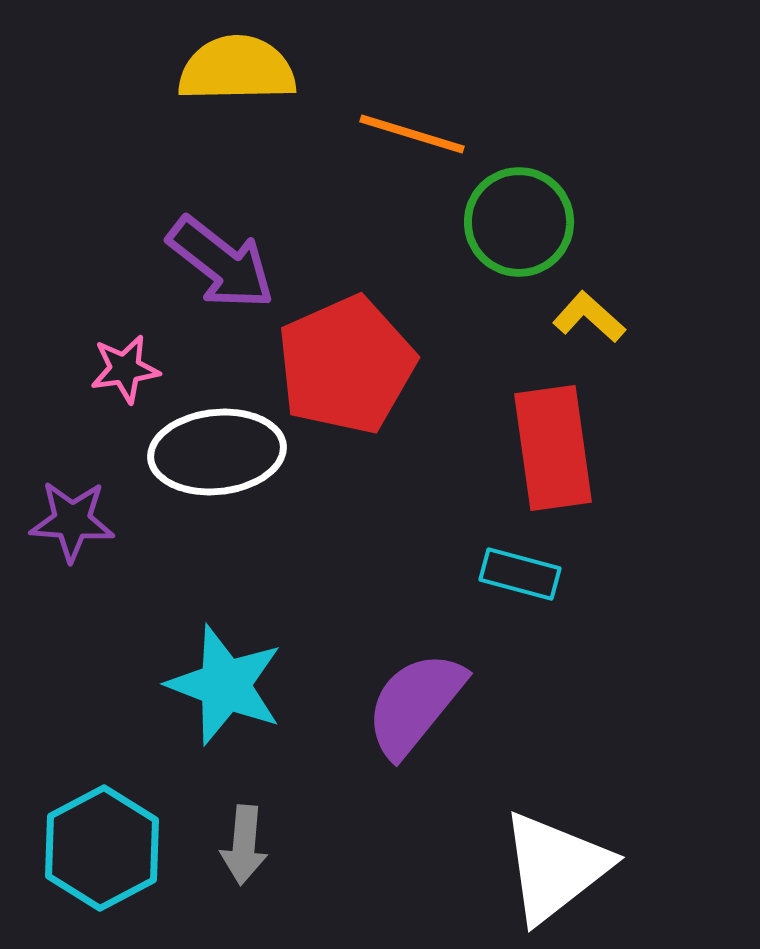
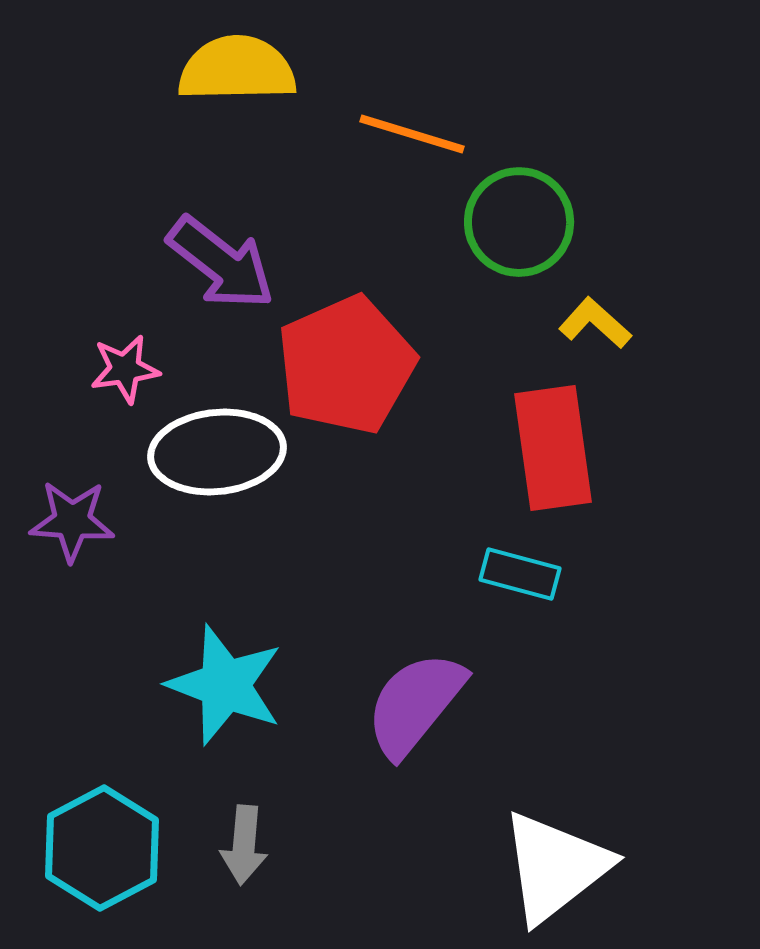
yellow L-shape: moved 6 px right, 6 px down
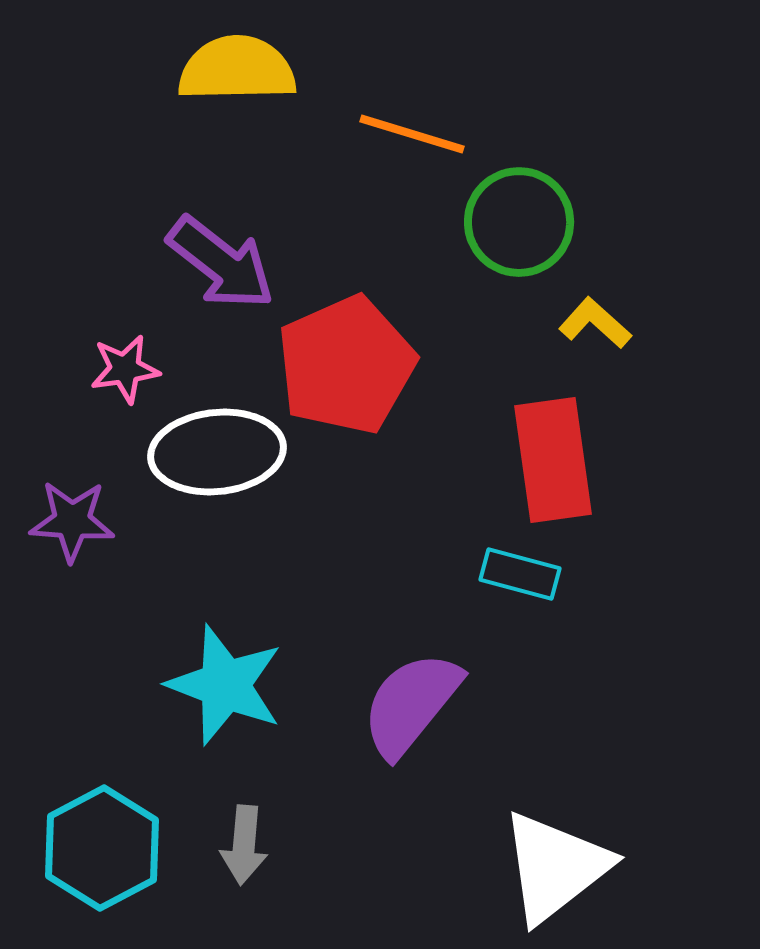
red rectangle: moved 12 px down
purple semicircle: moved 4 px left
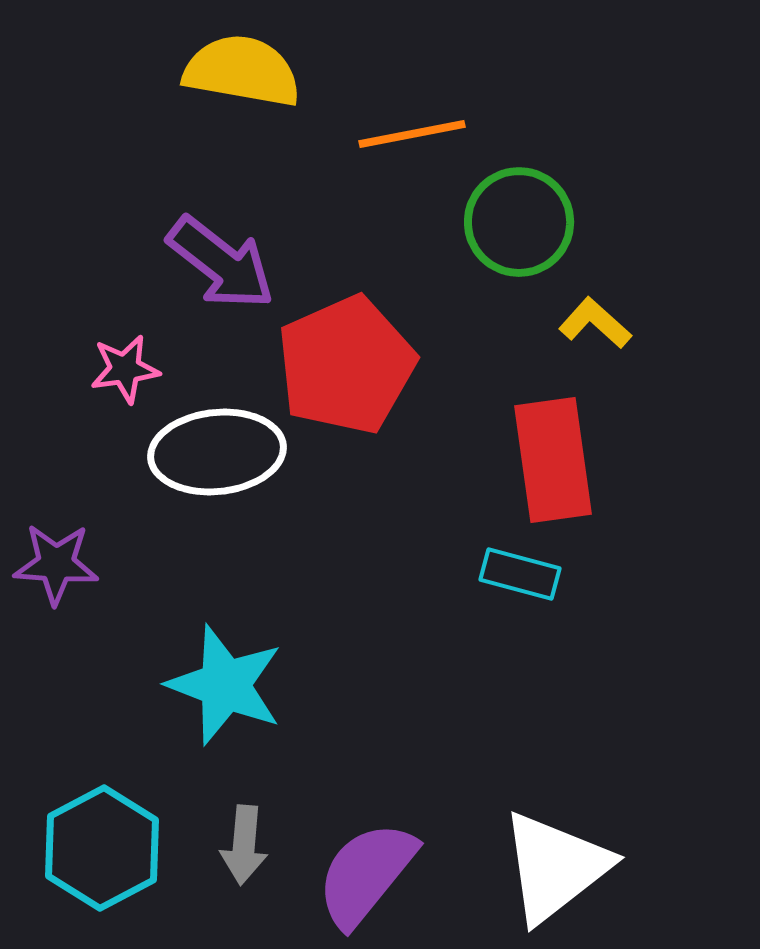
yellow semicircle: moved 5 px right, 2 px down; rotated 11 degrees clockwise
orange line: rotated 28 degrees counterclockwise
purple star: moved 16 px left, 43 px down
purple semicircle: moved 45 px left, 170 px down
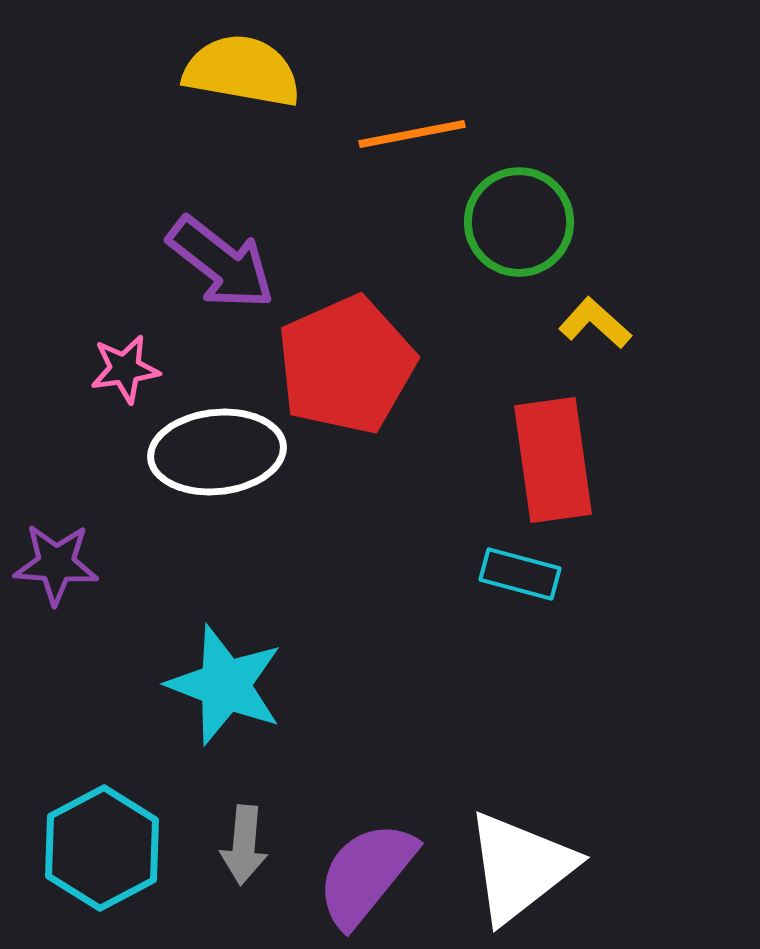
white triangle: moved 35 px left
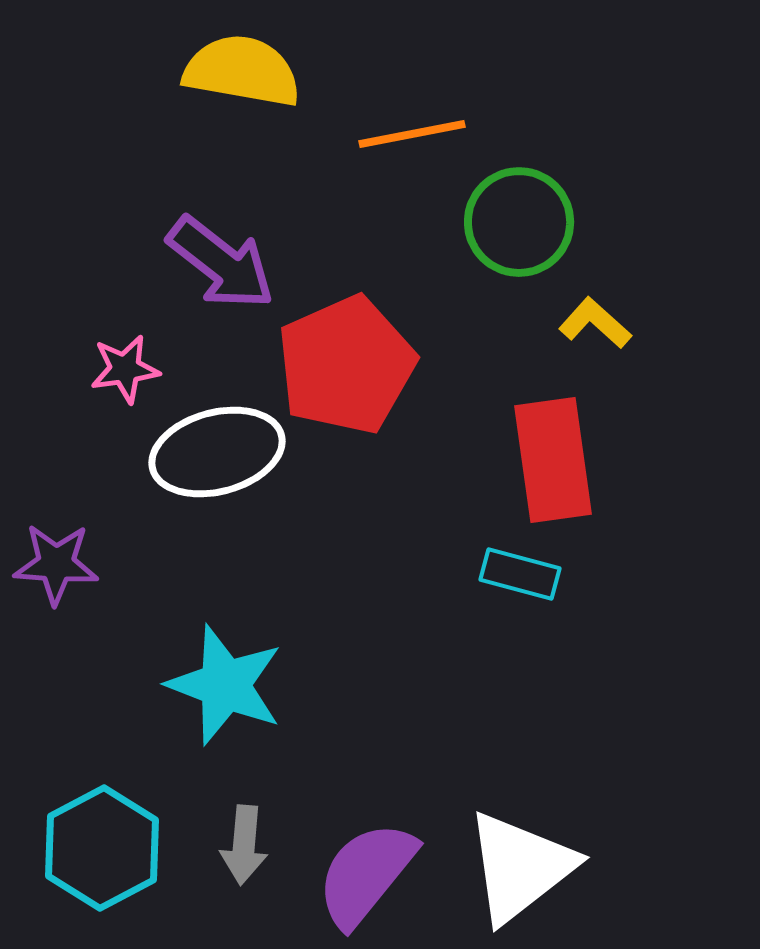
white ellipse: rotated 9 degrees counterclockwise
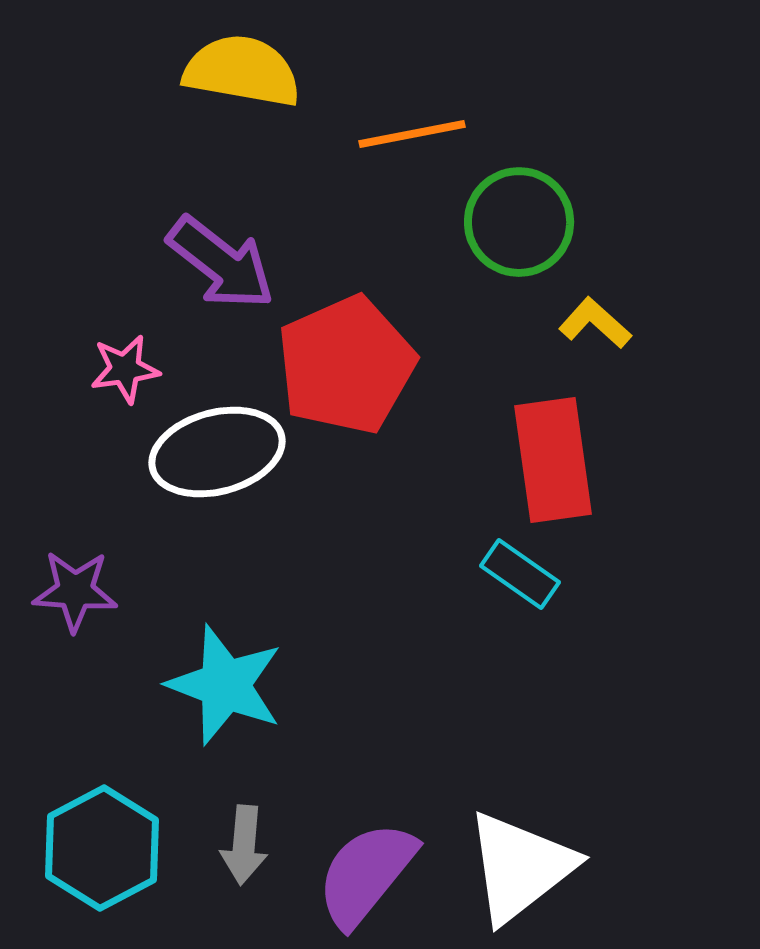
purple star: moved 19 px right, 27 px down
cyan rectangle: rotated 20 degrees clockwise
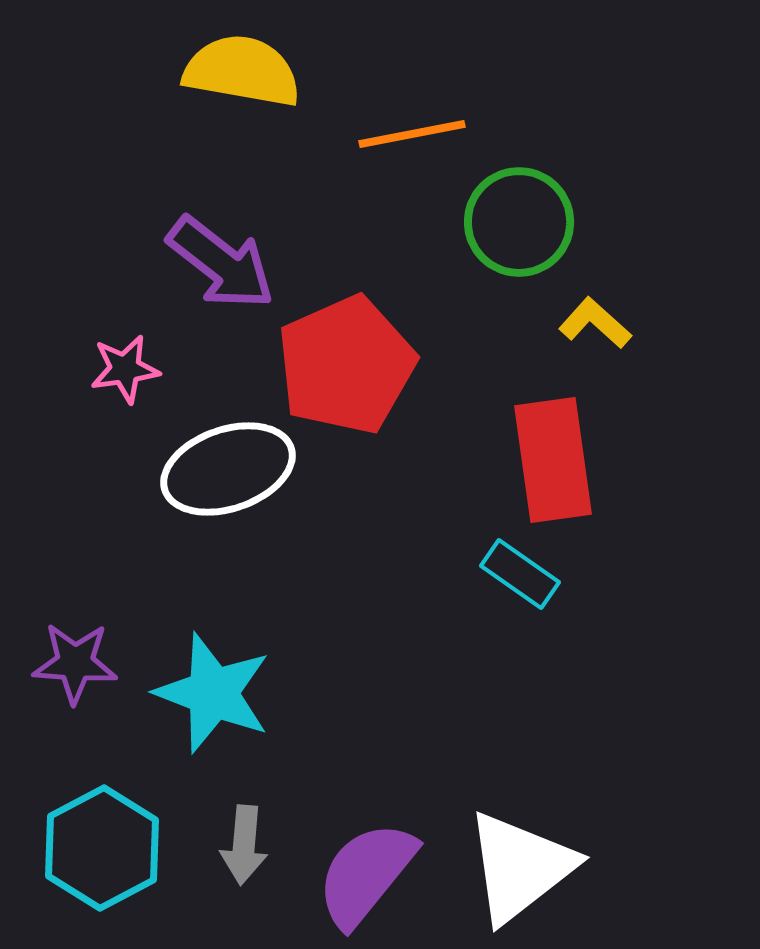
white ellipse: moved 11 px right, 17 px down; rotated 4 degrees counterclockwise
purple star: moved 72 px down
cyan star: moved 12 px left, 8 px down
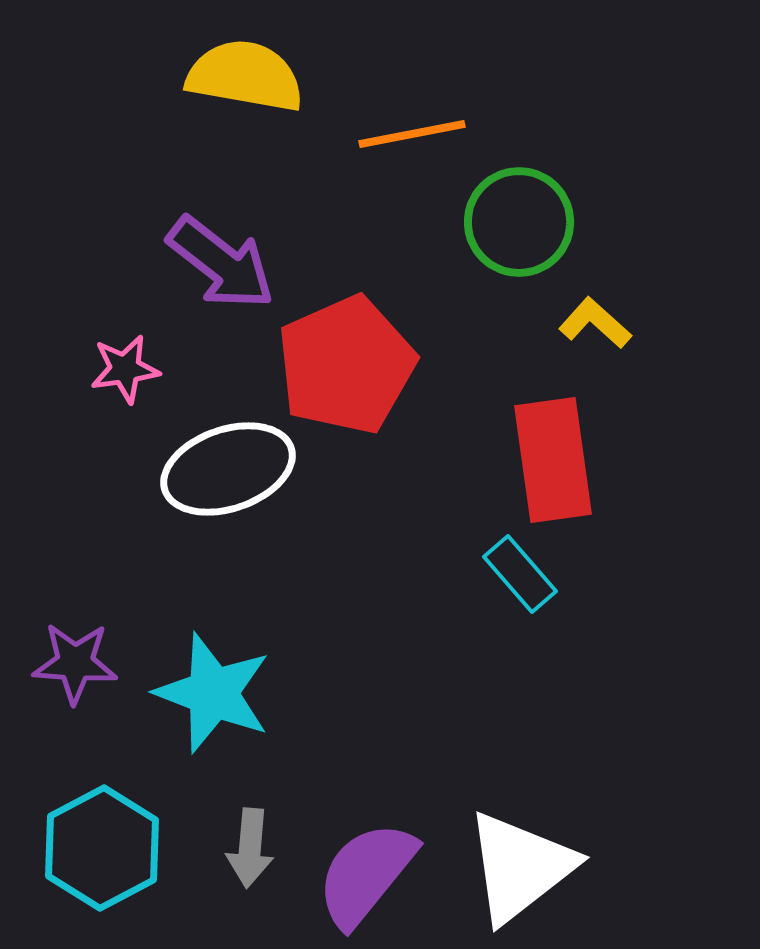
yellow semicircle: moved 3 px right, 5 px down
cyan rectangle: rotated 14 degrees clockwise
gray arrow: moved 6 px right, 3 px down
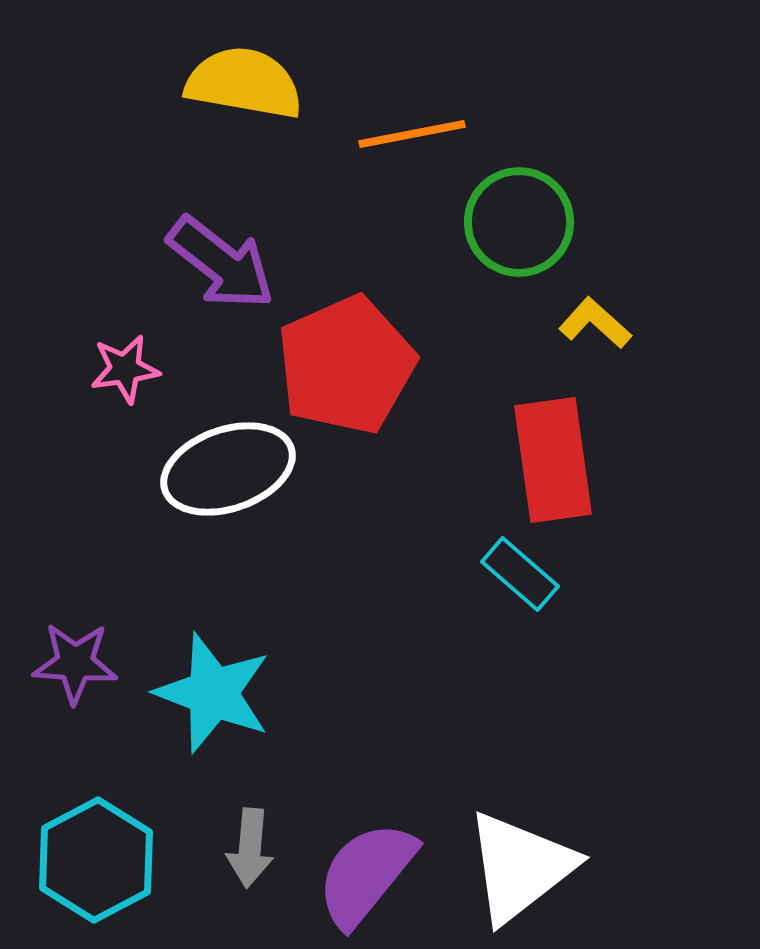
yellow semicircle: moved 1 px left, 7 px down
cyan rectangle: rotated 8 degrees counterclockwise
cyan hexagon: moved 6 px left, 12 px down
